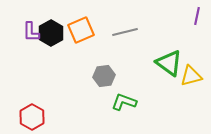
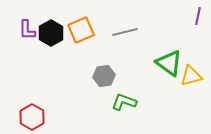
purple line: moved 1 px right
purple L-shape: moved 4 px left, 2 px up
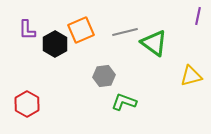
black hexagon: moved 4 px right, 11 px down
green triangle: moved 15 px left, 20 px up
red hexagon: moved 5 px left, 13 px up
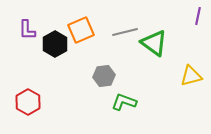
red hexagon: moved 1 px right, 2 px up
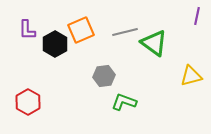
purple line: moved 1 px left
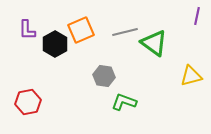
gray hexagon: rotated 15 degrees clockwise
red hexagon: rotated 20 degrees clockwise
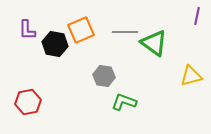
gray line: rotated 15 degrees clockwise
black hexagon: rotated 20 degrees counterclockwise
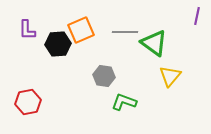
black hexagon: moved 3 px right; rotated 15 degrees counterclockwise
yellow triangle: moved 21 px left; rotated 35 degrees counterclockwise
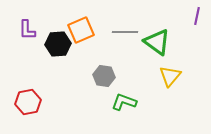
green triangle: moved 3 px right, 1 px up
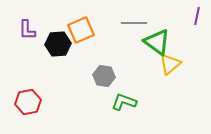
gray line: moved 9 px right, 9 px up
yellow triangle: moved 12 px up; rotated 10 degrees clockwise
